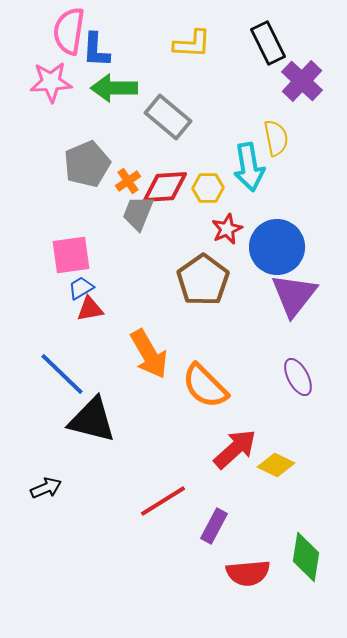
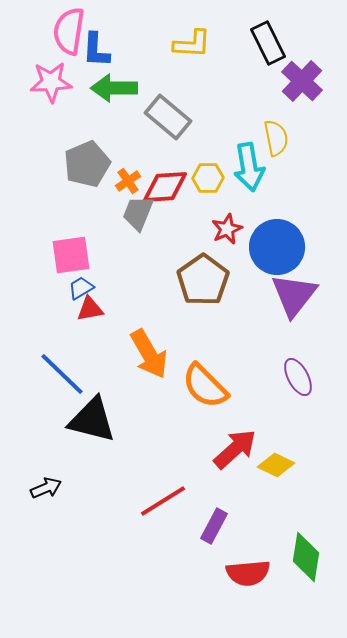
yellow hexagon: moved 10 px up
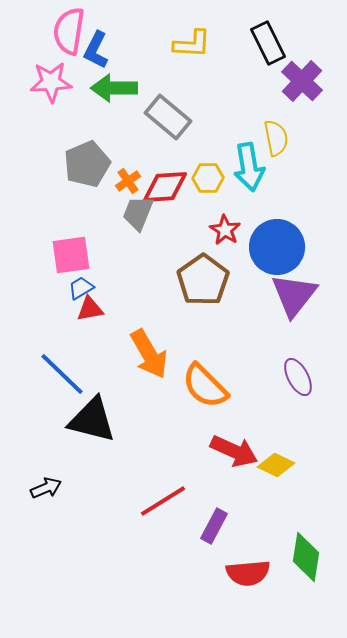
blue L-shape: rotated 24 degrees clockwise
red star: moved 2 px left, 1 px down; rotated 16 degrees counterclockwise
red arrow: moved 1 px left, 2 px down; rotated 66 degrees clockwise
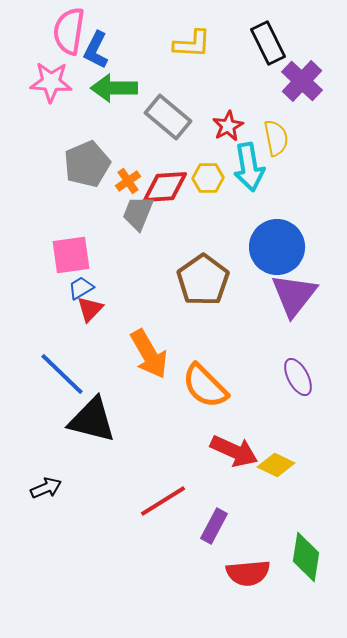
pink star: rotated 6 degrees clockwise
red star: moved 3 px right, 104 px up; rotated 12 degrees clockwise
red triangle: rotated 36 degrees counterclockwise
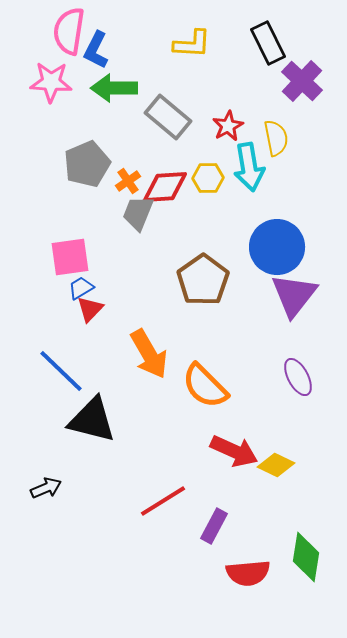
pink square: moved 1 px left, 2 px down
blue line: moved 1 px left, 3 px up
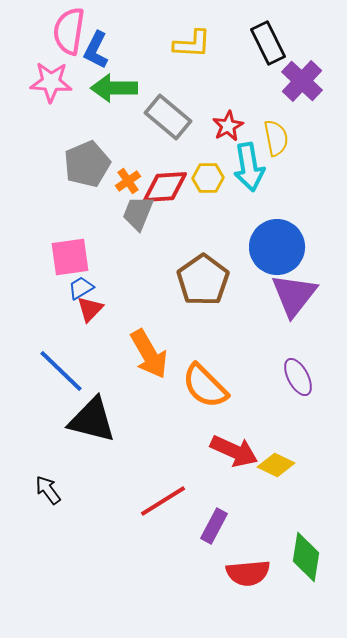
black arrow: moved 2 px right, 2 px down; rotated 104 degrees counterclockwise
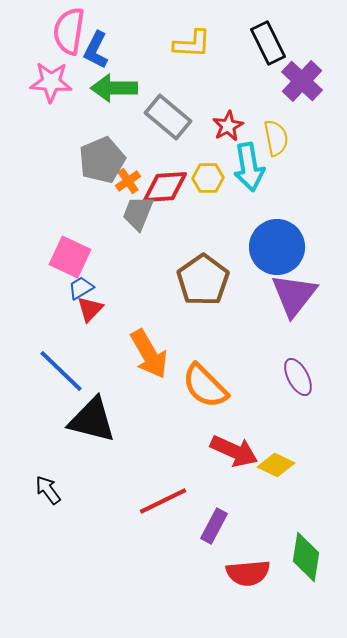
gray pentagon: moved 15 px right, 4 px up
pink square: rotated 33 degrees clockwise
red line: rotated 6 degrees clockwise
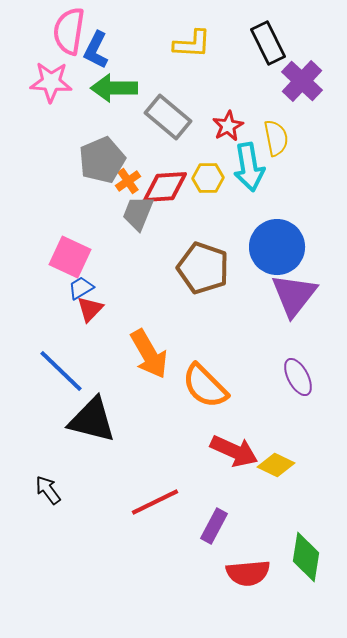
brown pentagon: moved 12 px up; rotated 18 degrees counterclockwise
red line: moved 8 px left, 1 px down
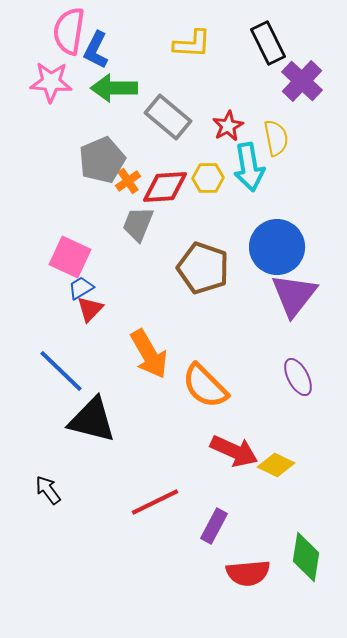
gray trapezoid: moved 11 px down
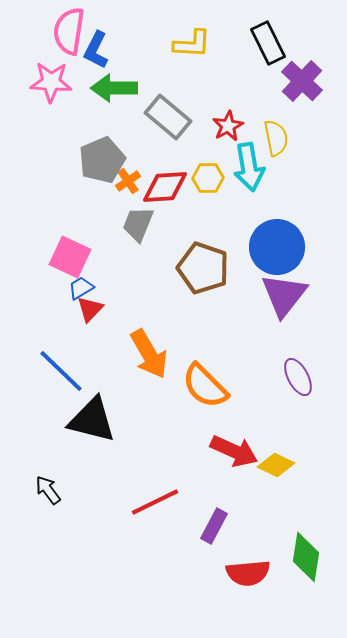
purple triangle: moved 10 px left
